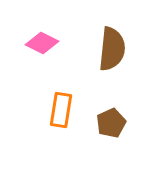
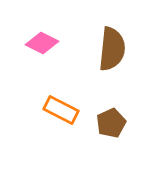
orange rectangle: rotated 72 degrees counterclockwise
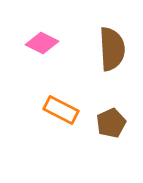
brown semicircle: rotated 9 degrees counterclockwise
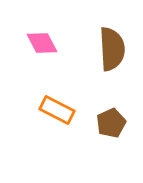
pink diamond: rotated 36 degrees clockwise
orange rectangle: moved 4 px left
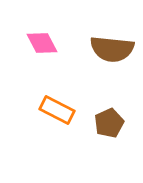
brown semicircle: rotated 99 degrees clockwise
brown pentagon: moved 2 px left
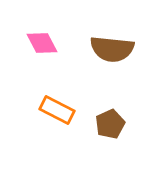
brown pentagon: moved 1 px right, 1 px down
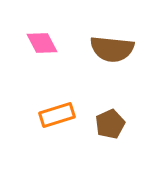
orange rectangle: moved 5 px down; rotated 44 degrees counterclockwise
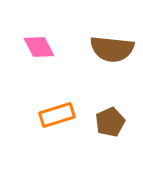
pink diamond: moved 3 px left, 4 px down
brown pentagon: moved 2 px up
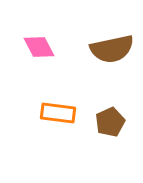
brown semicircle: rotated 18 degrees counterclockwise
orange rectangle: moved 1 px right, 2 px up; rotated 24 degrees clockwise
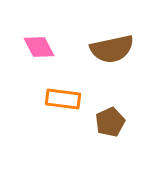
orange rectangle: moved 5 px right, 14 px up
